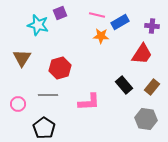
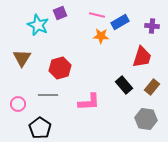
cyan star: rotated 10 degrees clockwise
red trapezoid: moved 3 px down; rotated 15 degrees counterclockwise
black pentagon: moved 4 px left
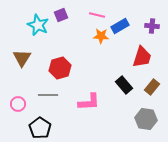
purple square: moved 1 px right, 2 px down
blue rectangle: moved 4 px down
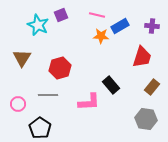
black rectangle: moved 13 px left
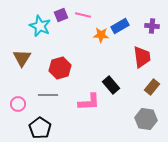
pink line: moved 14 px left
cyan star: moved 2 px right, 1 px down
orange star: moved 1 px up
red trapezoid: rotated 25 degrees counterclockwise
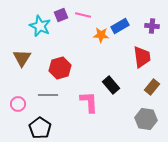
pink L-shape: rotated 90 degrees counterclockwise
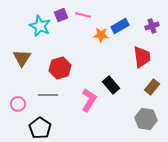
purple cross: rotated 24 degrees counterclockwise
pink L-shape: moved 2 px up; rotated 35 degrees clockwise
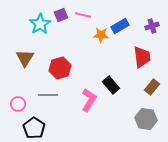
cyan star: moved 2 px up; rotated 15 degrees clockwise
brown triangle: moved 3 px right
black pentagon: moved 6 px left
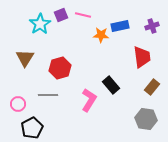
blue rectangle: rotated 18 degrees clockwise
black pentagon: moved 2 px left; rotated 10 degrees clockwise
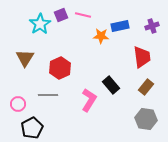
orange star: moved 1 px down
red hexagon: rotated 10 degrees counterclockwise
brown rectangle: moved 6 px left
